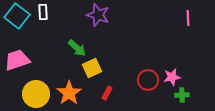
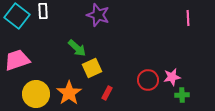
white rectangle: moved 1 px up
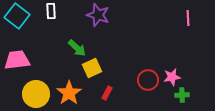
white rectangle: moved 8 px right
pink trapezoid: rotated 12 degrees clockwise
